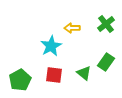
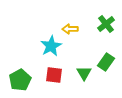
yellow arrow: moved 2 px left, 1 px down
green triangle: rotated 21 degrees clockwise
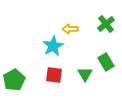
cyan star: moved 2 px right
green rectangle: rotated 66 degrees counterclockwise
green triangle: moved 1 px right, 1 px down
green pentagon: moved 6 px left
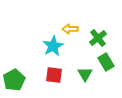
green cross: moved 8 px left, 14 px down
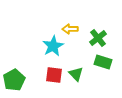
green rectangle: moved 3 px left; rotated 42 degrees counterclockwise
green triangle: moved 9 px left; rotated 14 degrees counterclockwise
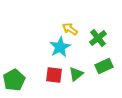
yellow arrow: rotated 35 degrees clockwise
cyan star: moved 7 px right, 1 px down
green rectangle: moved 1 px right, 4 px down; rotated 42 degrees counterclockwise
green triangle: rotated 35 degrees clockwise
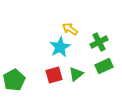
green cross: moved 1 px right, 4 px down; rotated 12 degrees clockwise
red square: rotated 24 degrees counterclockwise
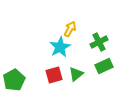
yellow arrow: rotated 84 degrees clockwise
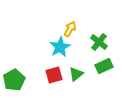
green cross: rotated 24 degrees counterclockwise
